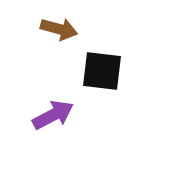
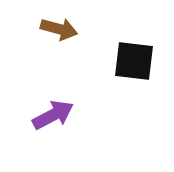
black square: moved 32 px right, 10 px up
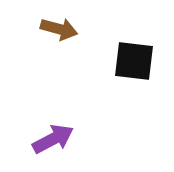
purple arrow: moved 24 px down
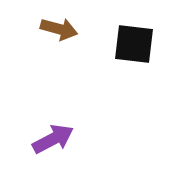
black square: moved 17 px up
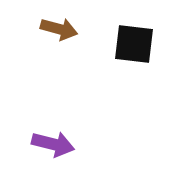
purple arrow: moved 5 px down; rotated 42 degrees clockwise
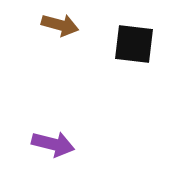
brown arrow: moved 1 px right, 4 px up
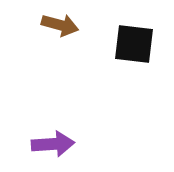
purple arrow: rotated 18 degrees counterclockwise
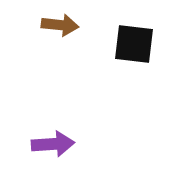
brown arrow: rotated 9 degrees counterclockwise
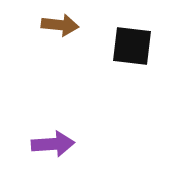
black square: moved 2 px left, 2 px down
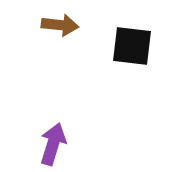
purple arrow: rotated 69 degrees counterclockwise
